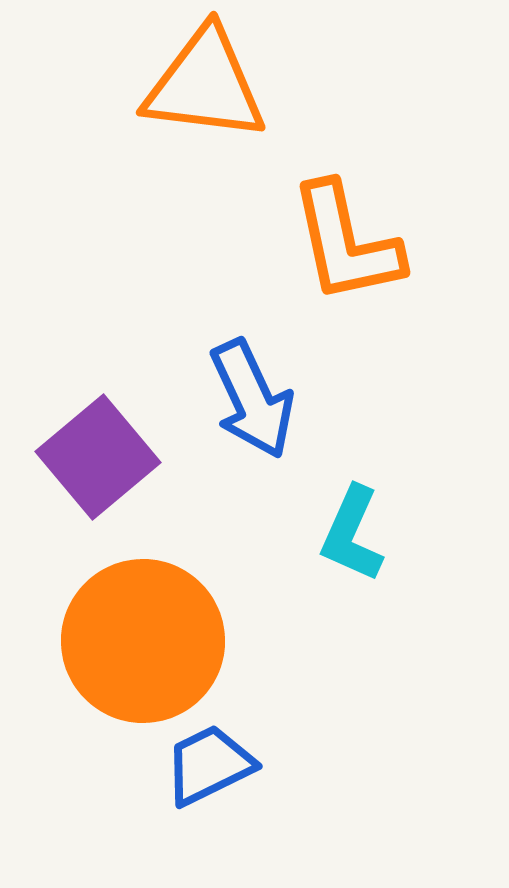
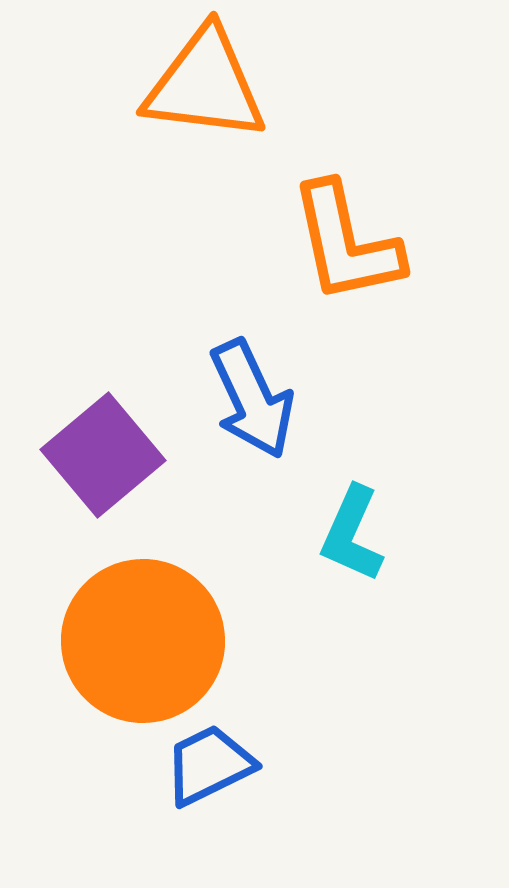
purple square: moved 5 px right, 2 px up
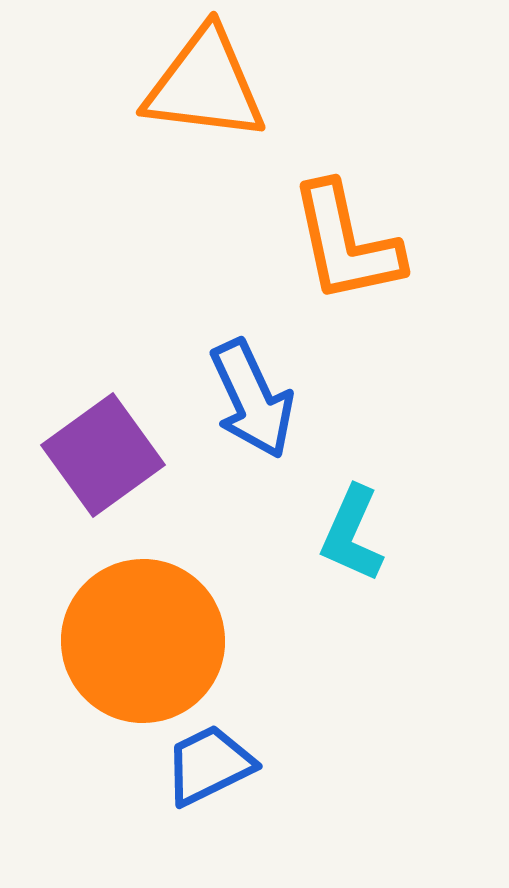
purple square: rotated 4 degrees clockwise
